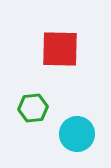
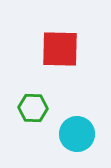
green hexagon: rotated 8 degrees clockwise
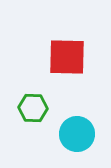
red square: moved 7 px right, 8 px down
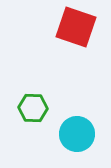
red square: moved 9 px right, 30 px up; rotated 18 degrees clockwise
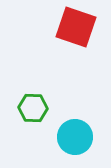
cyan circle: moved 2 px left, 3 px down
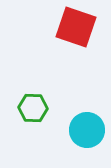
cyan circle: moved 12 px right, 7 px up
